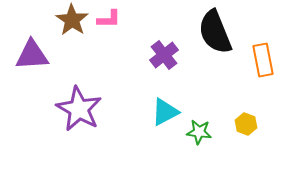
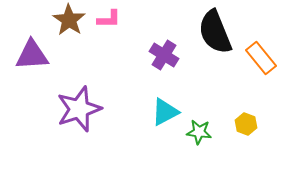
brown star: moved 3 px left
purple cross: rotated 20 degrees counterclockwise
orange rectangle: moved 2 px left, 2 px up; rotated 28 degrees counterclockwise
purple star: rotated 24 degrees clockwise
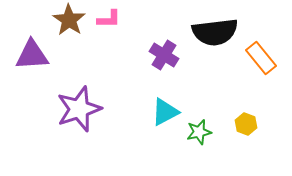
black semicircle: rotated 75 degrees counterclockwise
green star: rotated 20 degrees counterclockwise
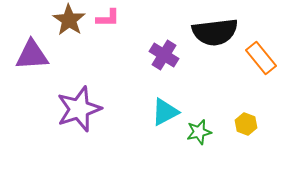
pink L-shape: moved 1 px left, 1 px up
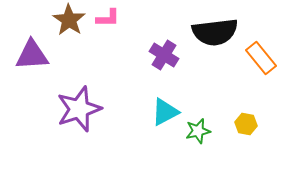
yellow hexagon: rotated 10 degrees counterclockwise
green star: moved 1 px left, 1 px up
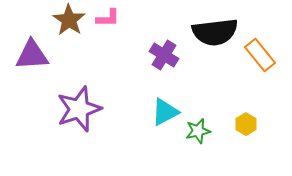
orange rectangle: moved 1 px left, 3 px up
yellow hexagon: rotated 20 degrees clockwise
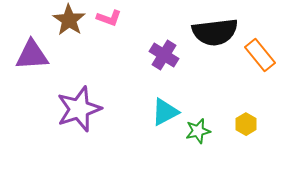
pink L-shape: moved 1 px right; rotated 20 degrees clockwise
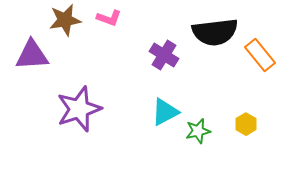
brown star: moved 4 px left; rotated 28 degrees clockwise
